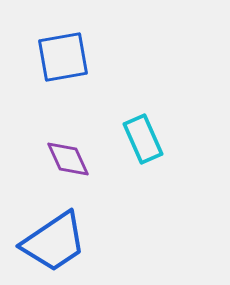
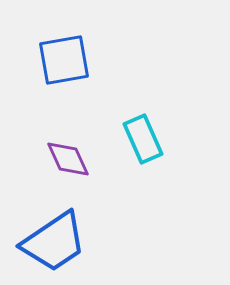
blue square: moved 1 px right, 3 px down
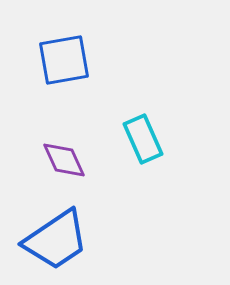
purple diamond: moved 4 px left, 1 px down
blue trapezoid: moved 2 px right, 2 px up
